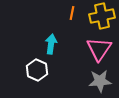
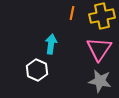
gray star: rotated 15 degrees clockwise
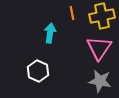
orange line: rotated 24 degrees counterclockwise
cyan arrow: moved 1 px left, 11 px up
pink triangle: moved 1 px up
white hexagon: moved 1 px right, 1 px down
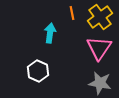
yellow cross: moved 2 px left, 1 px down; rotated 25 degrees counterclockwise
gray star: moved 2 px down
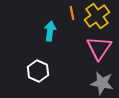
yellow cross: moved 3 px left, 1 px up
cyan arrow: moved 2 px up
gray star: moved 2 px right
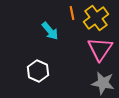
yellow cross: moved 1 px left, 2 px down
cyan arrow: rotated 132 degrees clockwise
pink triangle: moved 1 px right, 1 px down
gray star: moved 1 px right
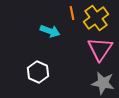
cyan arrow: rotated 30 degrees counterclockwise
white hexagon: moved 1 px down
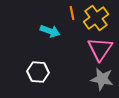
white hexagon: rotated 20 degrees counterclockwise
gray star: moved 1 px left, 4 px up
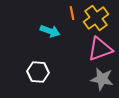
pink triangle: rotated 36 degrees clockwise
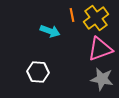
orange line: moved 2 px down
